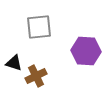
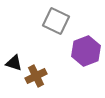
gray square: moved 17 px right, 6 px up; rotated 32 degrees clockwise
purple hexagon: rotated 24 degrees counterclockwise
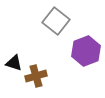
gray square: rotated 12 degrees clockwise
brown cross: rotated 10 degrees clockwise
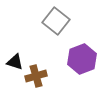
purple hexagon: moved 4 px left, 8 px down
black triangle: moved 1 px right, 1 px up
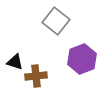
brown cross: rotated 10 degrees clockwise
